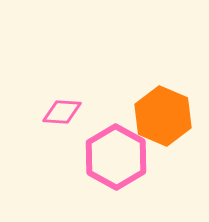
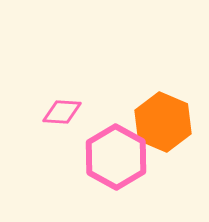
orange hexagon: moved 6 px down
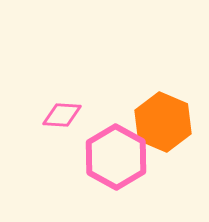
pink diamond: moved 3 px down
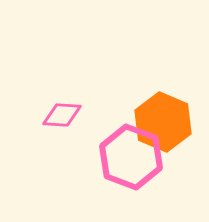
pink hexagon: moved 15 px right; rotated 8 degrees counterclockwise
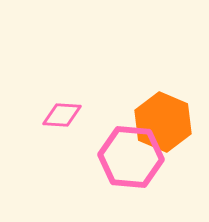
pink hexagon: rotated 16 degrees counterclockwise
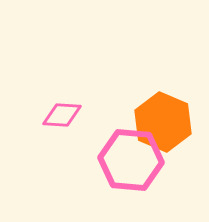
pink hexagon: moved 3 px down
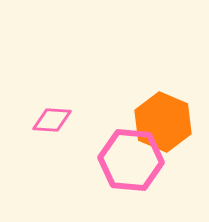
pink diamond: moved 10 px left, 5 px down
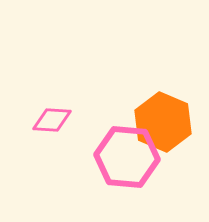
pink hexagon: moved 4 px left, 3 px up
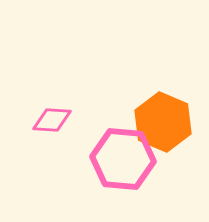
pink hexagon: moved 4 px left, 2 px down
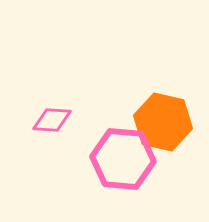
orange hexagon: rotated 10 degrees counterclockwise
